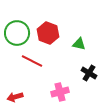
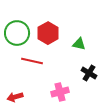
red hexagon: rotated 10 degrees clockwise
red line: rotated 15 degrees counterclockwise
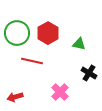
pink cross: rotated 30 degrees counterclockwise
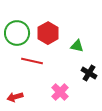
green triangle: moved 2 px left, 2 px down
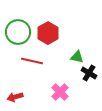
green circle: moved 1 px right, 1 px up
green triangle: moved 11 px down
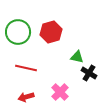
red hexagon: moved 3 px right, 1 px up; rotated 15 degrees clockwise
red line: moved 6 px left, 7 px down
red arrow: moved 11 px right
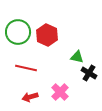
red hexagon: moved 4 px left, 3 px down; rotated 20 degrees counterclockwise
red arrow: moved 4 px right
